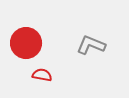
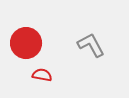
gray L-shape: rotated 40 degrees clockwise
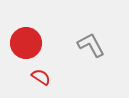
red semicircle: moved 1 px left, 2 px down; rotated 24 degrees clockwise
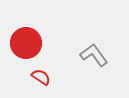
gray L-shape: moved 3 px right, 10 px down; rotated 8 degrees counterclockwise
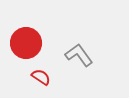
gray L-shape: moved 15 px left
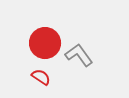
red circle: moved 19 px right
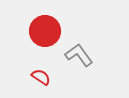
red circle: moved 12 px up
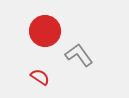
red semicircle: moved 1 px left
